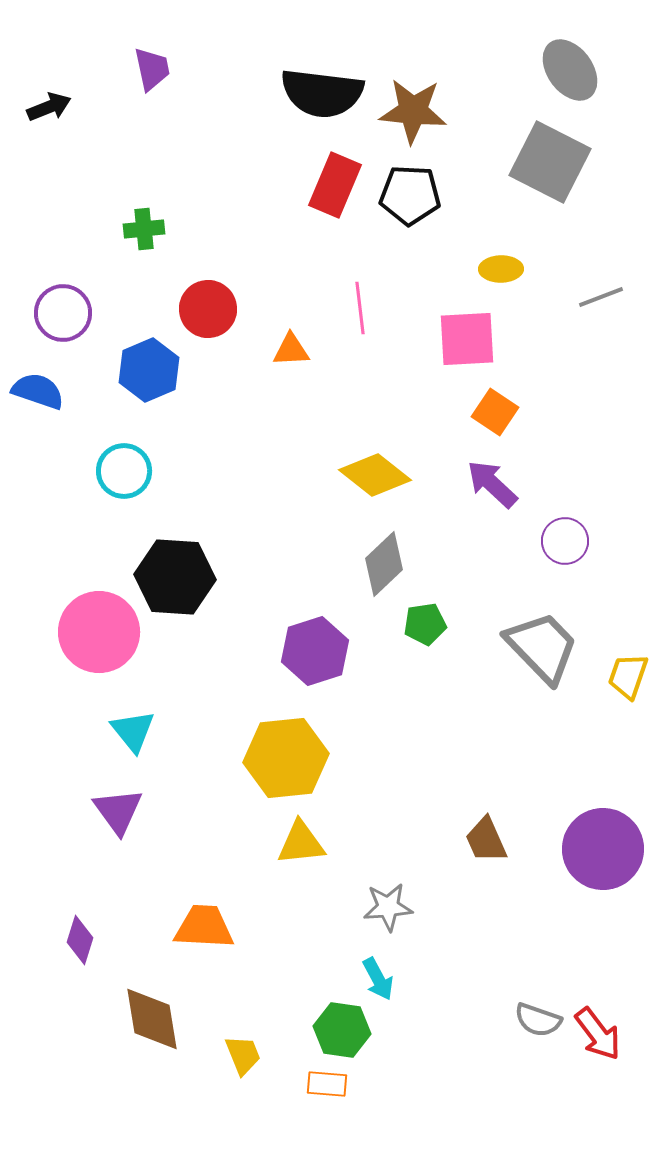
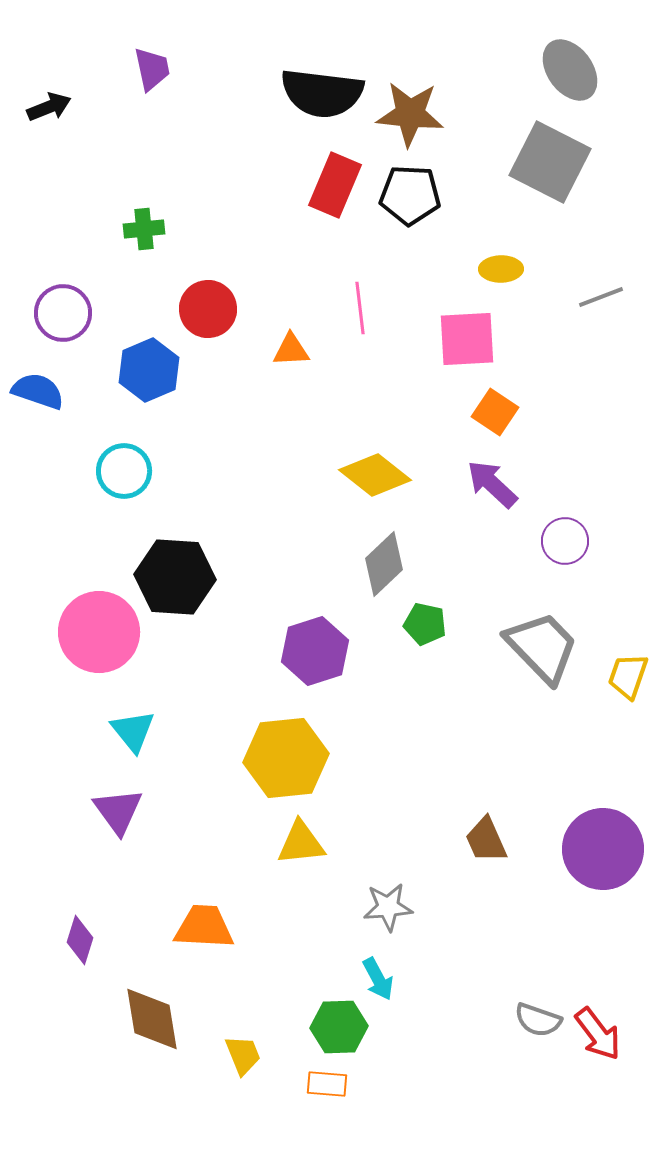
brown star at (413, 111): moved 3 px left, 3 px down
green pentagon at (425, 624): rotated 21 degrees clockwise
green hexagon at (342, 1030): moved 3 px left, 3 px up; rotated 10 degrees counterclockwise
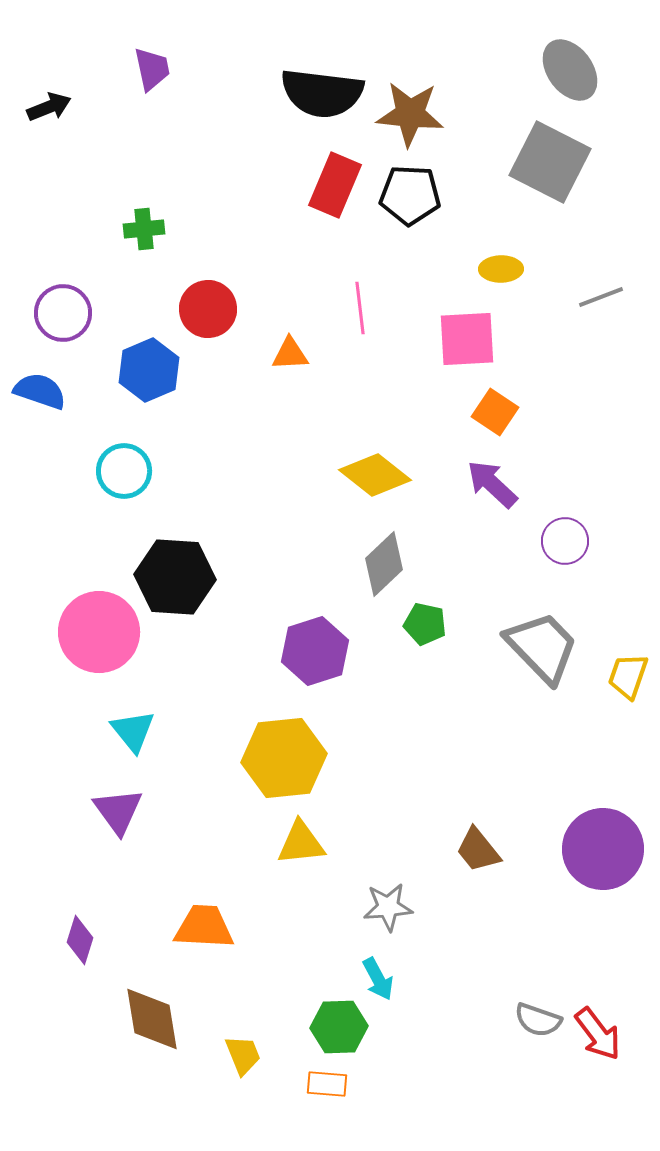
orange triangle at (291, 350): moved 1 px left, 4 px down
blue semicircle at (38, 391): moved 2 px right
yellow hexagon at (286, 758): moved 2 px left
brown trapezoid at (486, 840): moved 8 px left, 10 px down; rotated 15 degrees counterclockwise
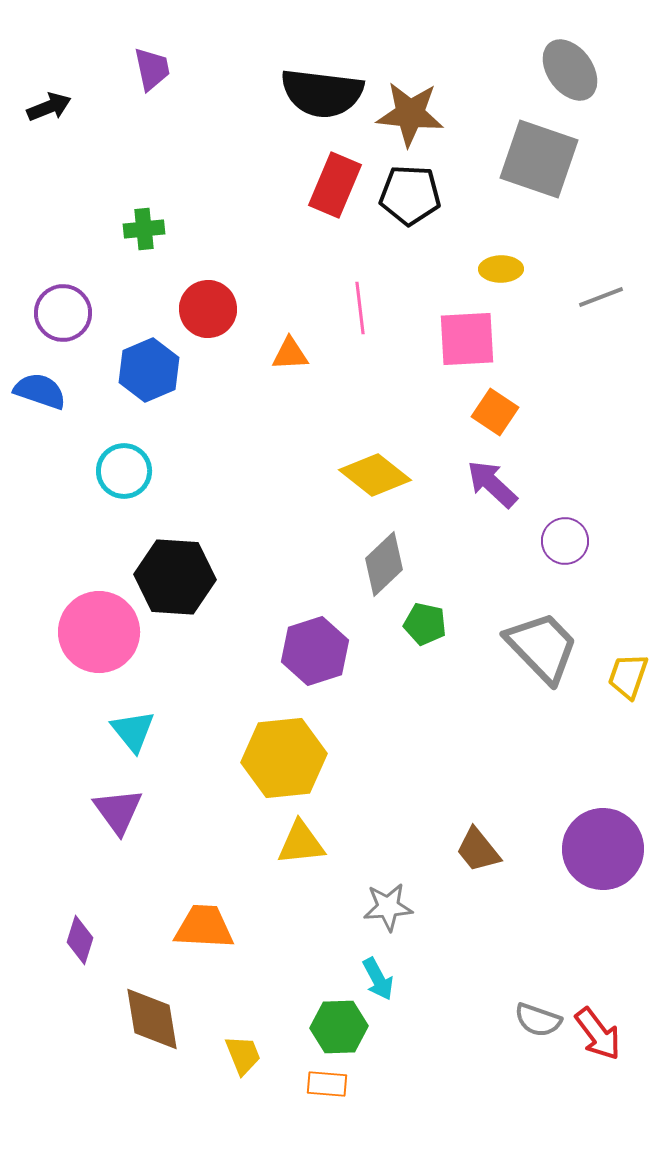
gray square at (550, 162): moved 11 px left, 3 px up; rotated 8 degrees counterclockwise
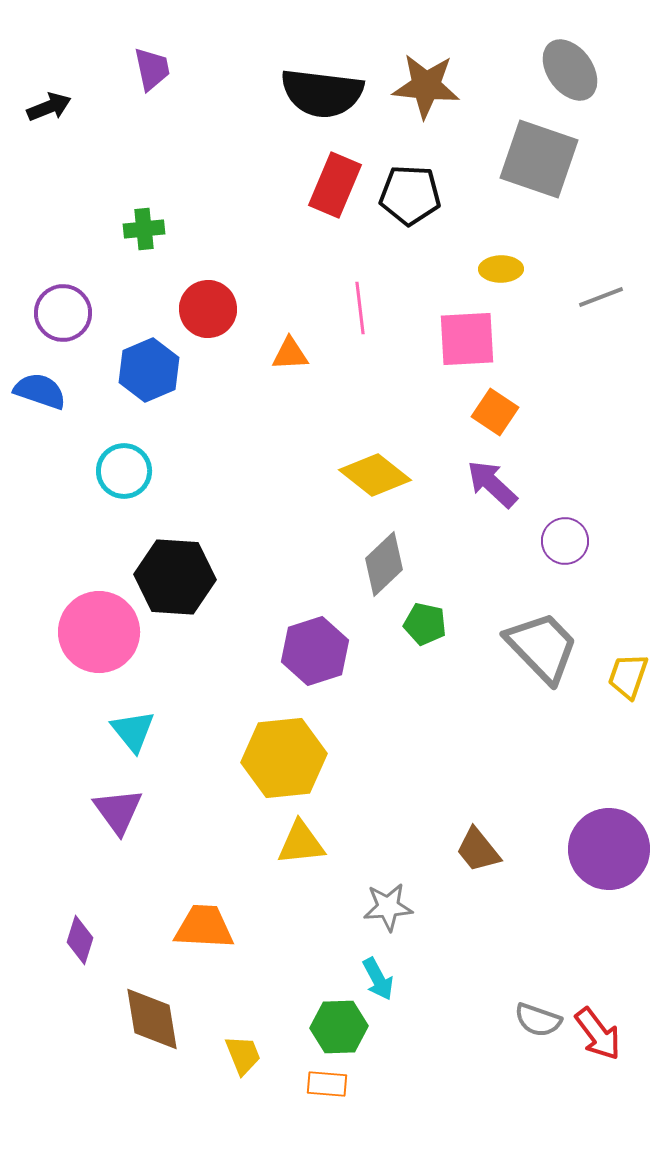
brown star at (410, 114): moved 16 px right, 28 px up
purple circle at (603, 849): moved 6 px right
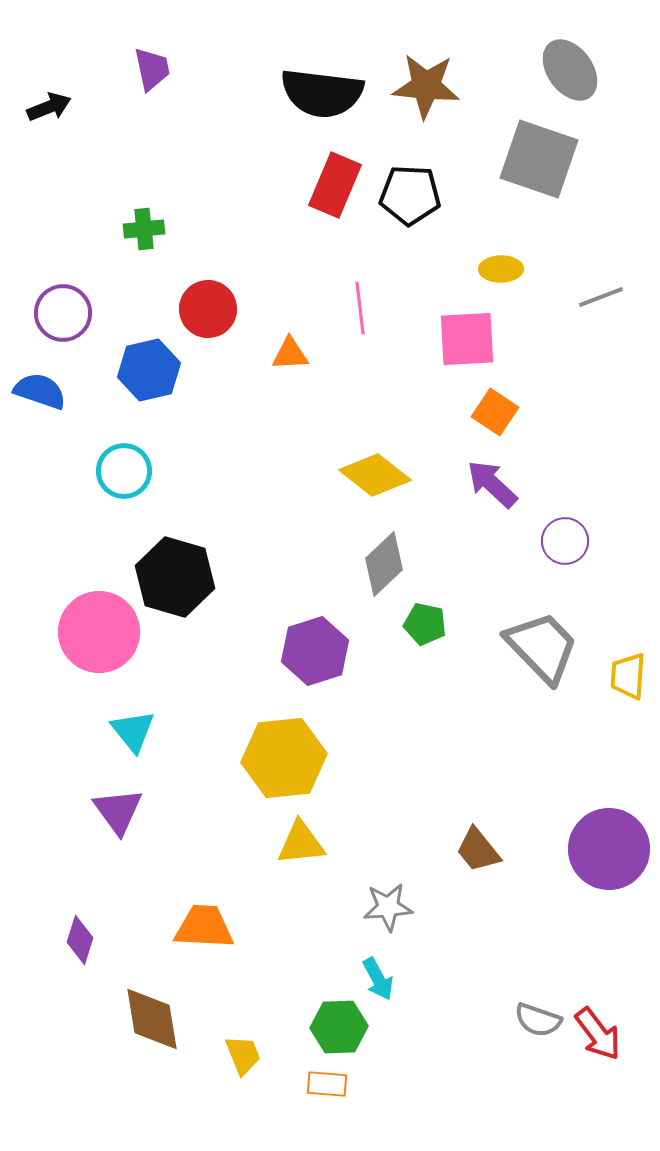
blue hexagon at (149, 370): rotated 10 degrees clockwise
black hexagon at (175, 577): rotated 12 degrees clockwise
yellow trapezoid at (628, 676): rotated 15 degrees counterclockwise
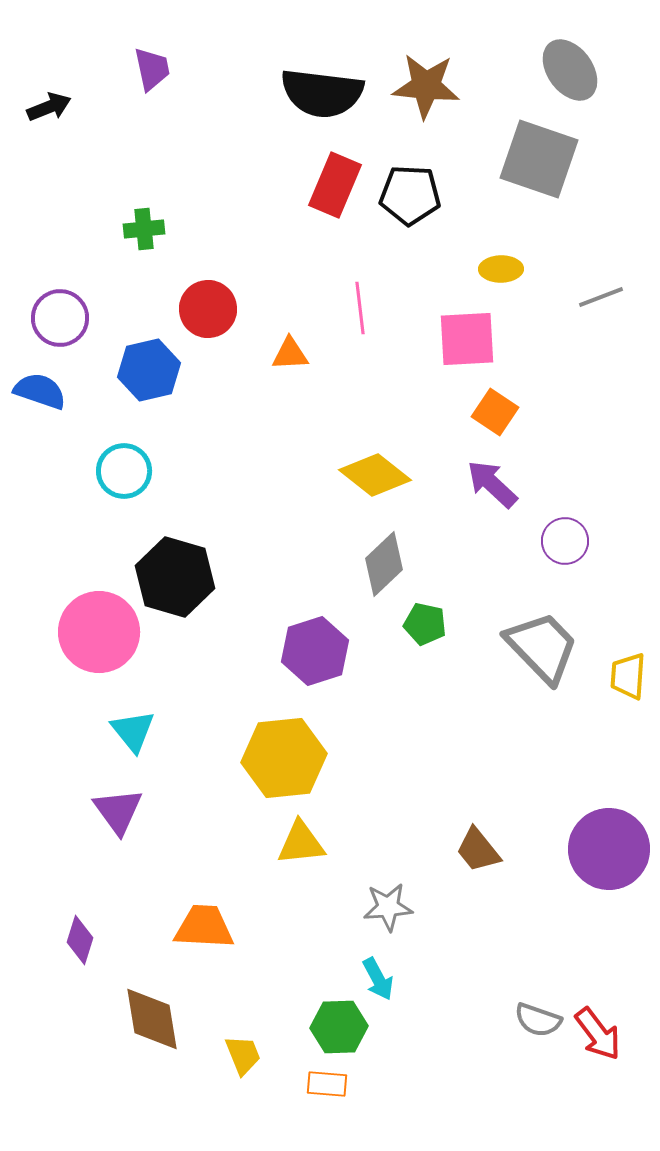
purple circle at (63, 313): moved 3 px left, 5 px down
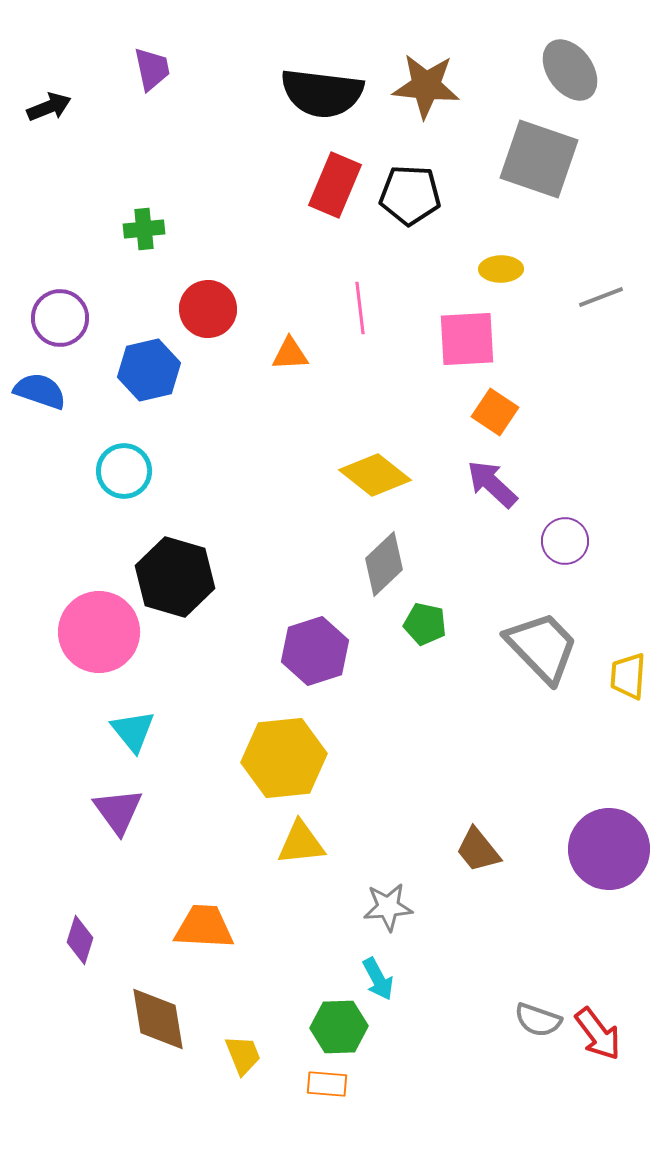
brown diamond at (152, 1019): moved 6 px right
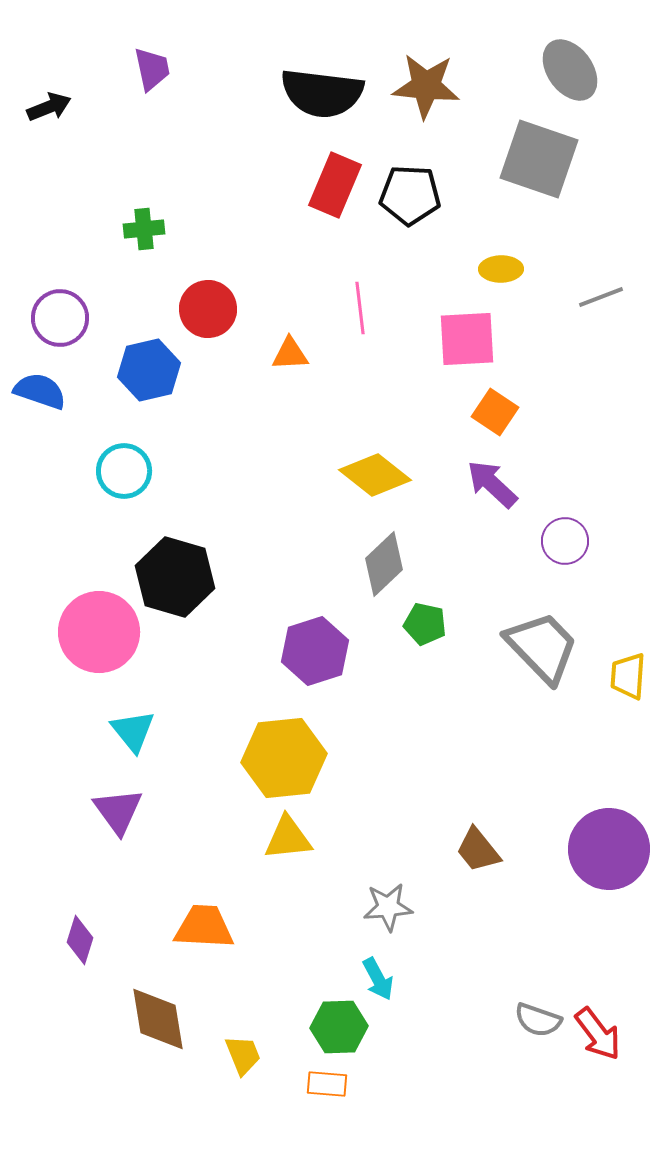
yellow triangle at (301, 843): moved 13 px left, 5 px up
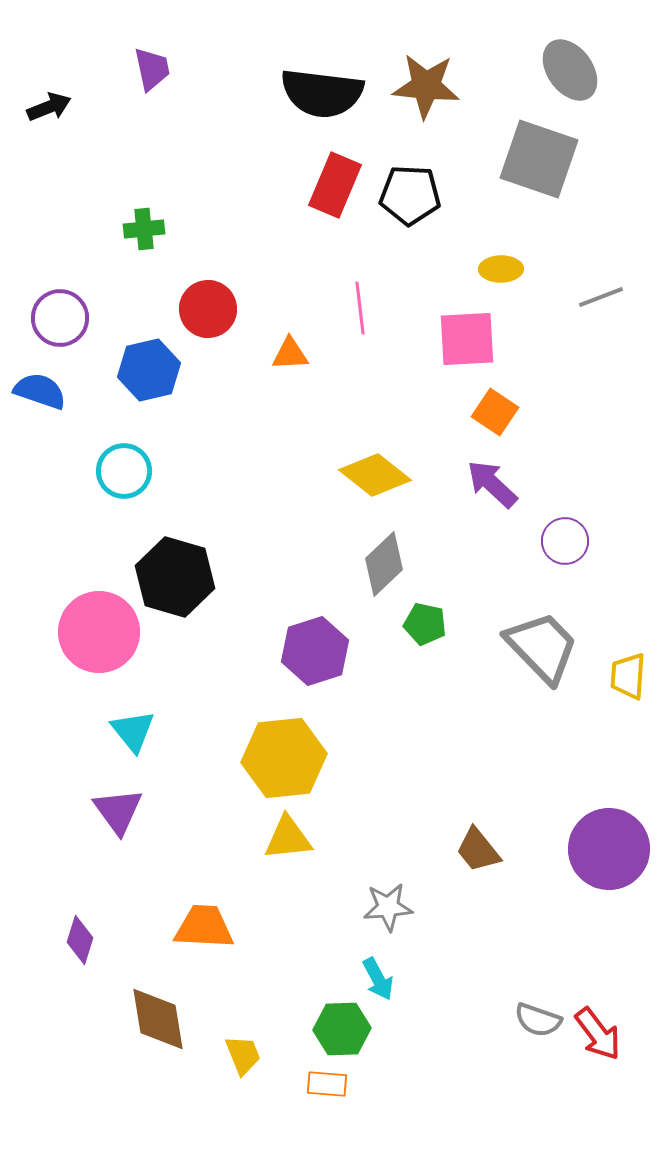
green hexagon at (339, 1027): moved 3 px right, 2 px down
